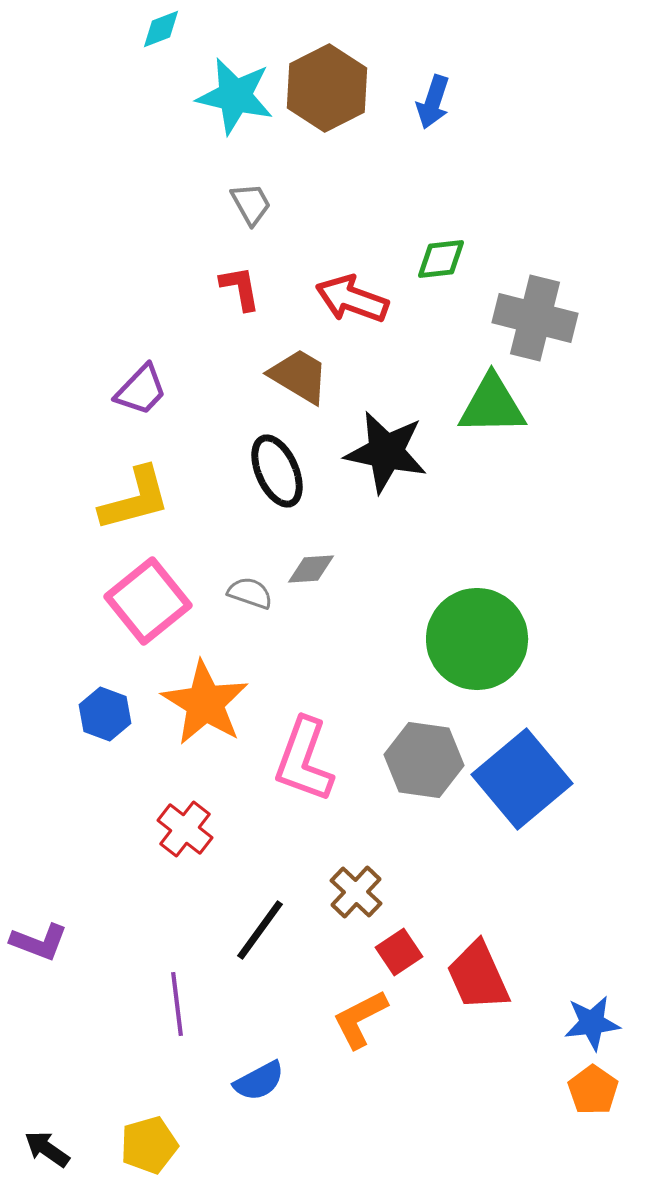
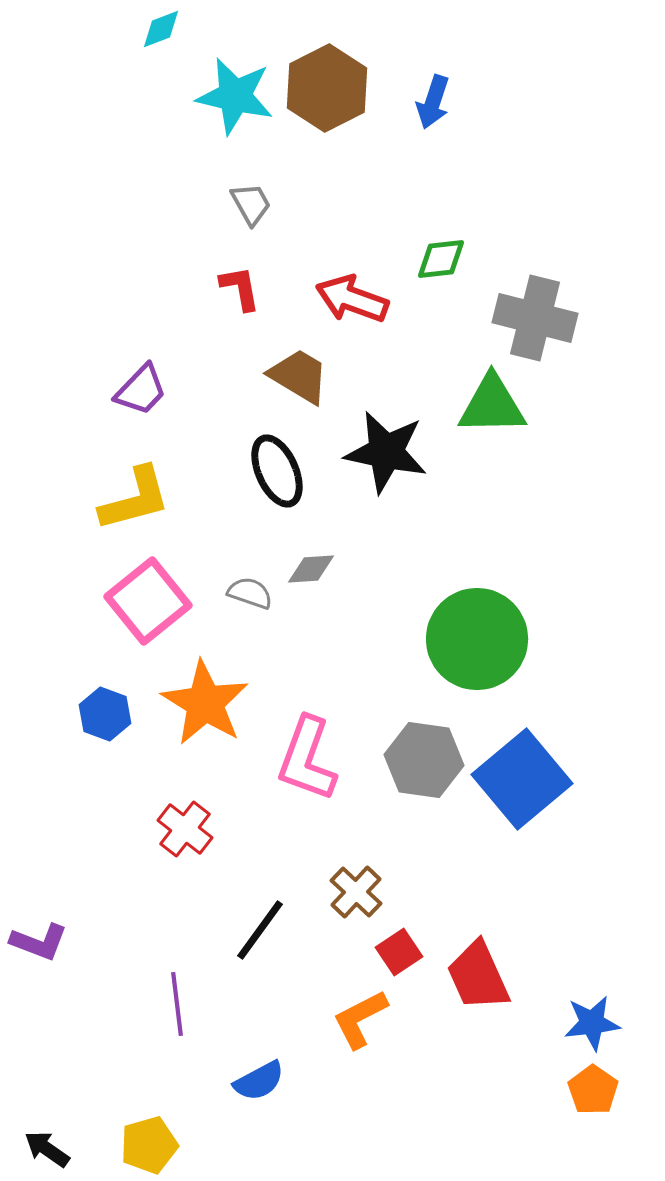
pink L-shape: moved 3 px right, 1 px up
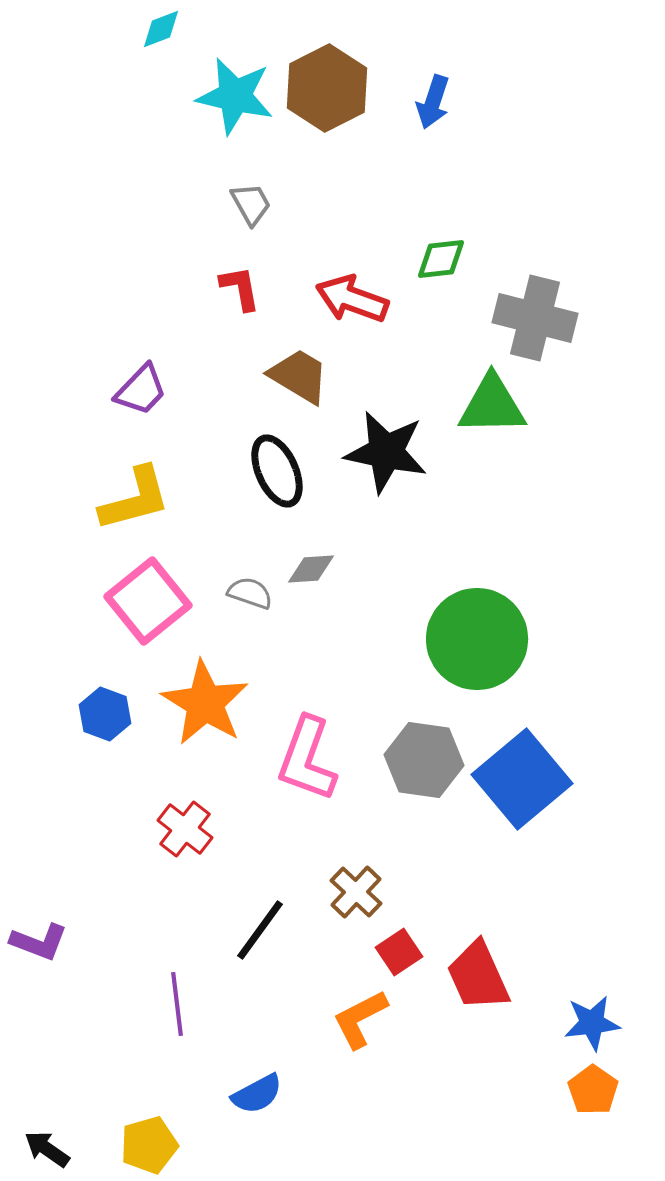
blue semicircle: moved 2 px left, 13 px down
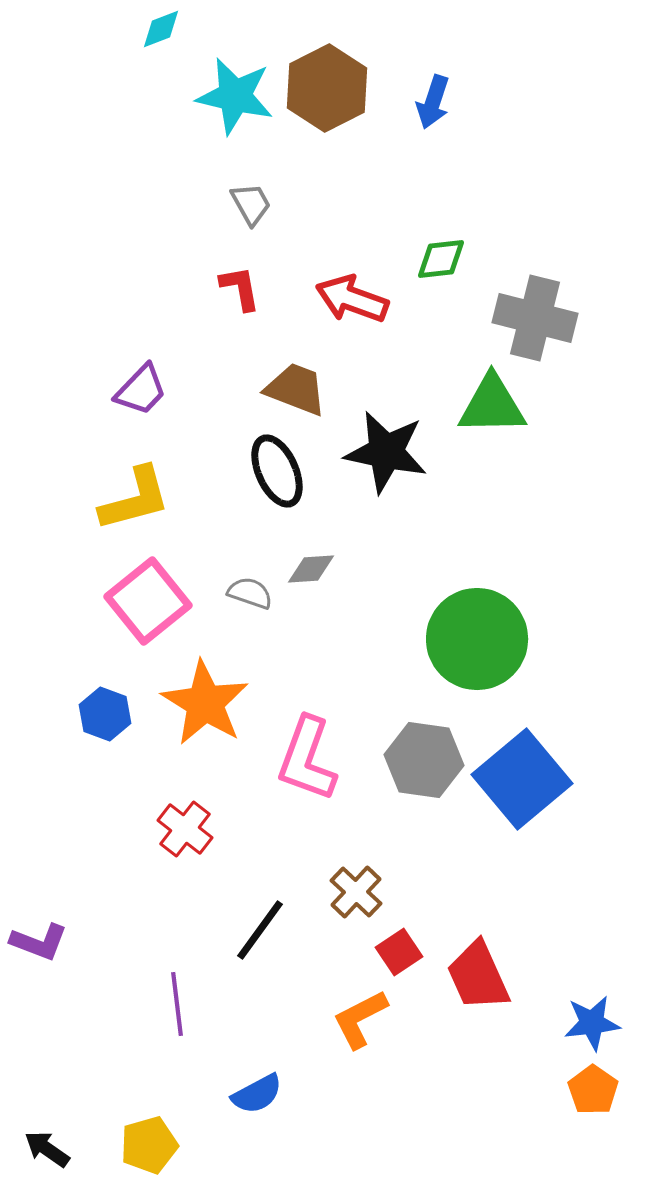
brown trapezoid: moved 3 px left, 13 px down; rotated 10 degrees counterclockwise
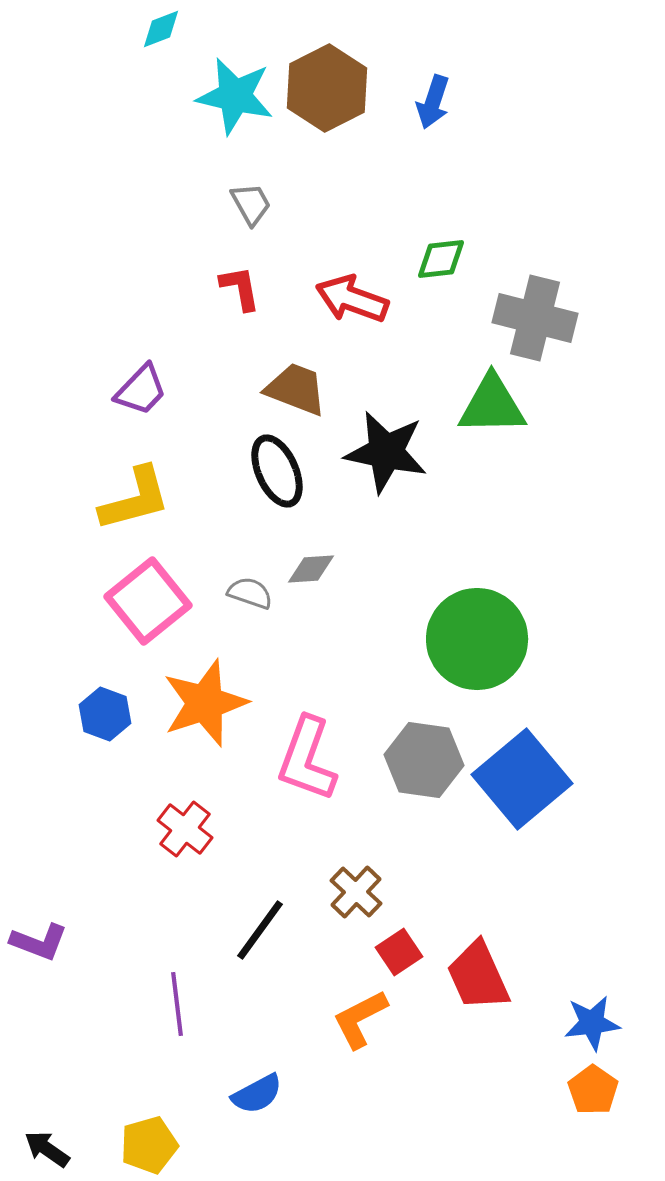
orange star: rotated 22 degrees clockwise
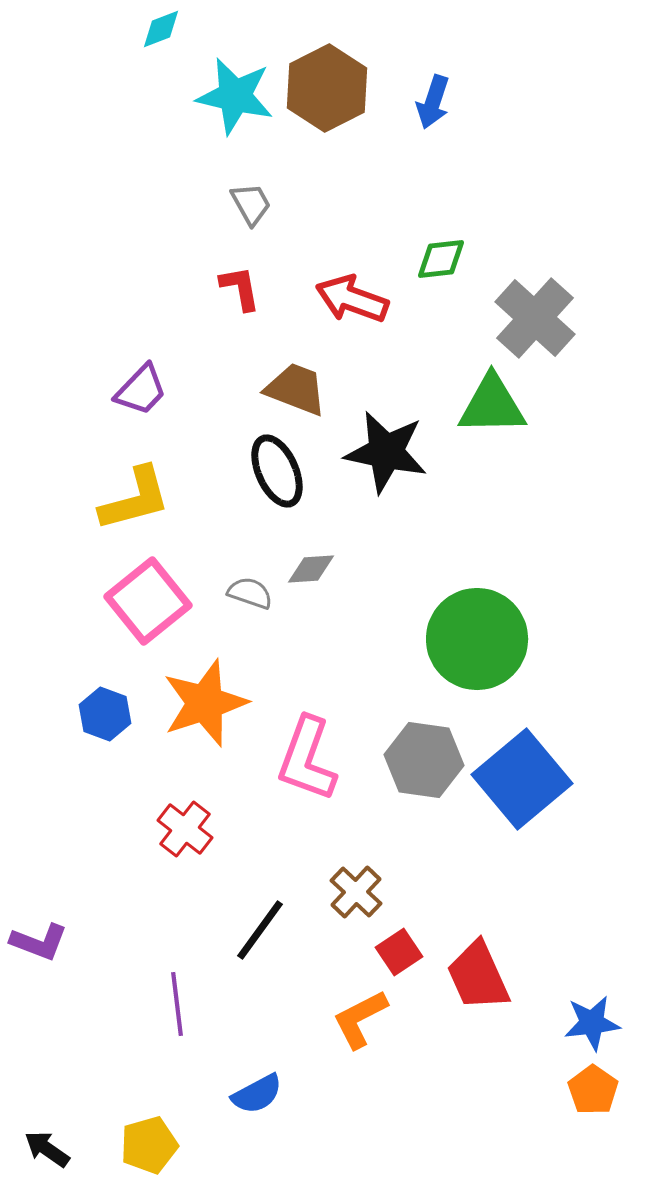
gray cross: rotated 28 degrees clockwise
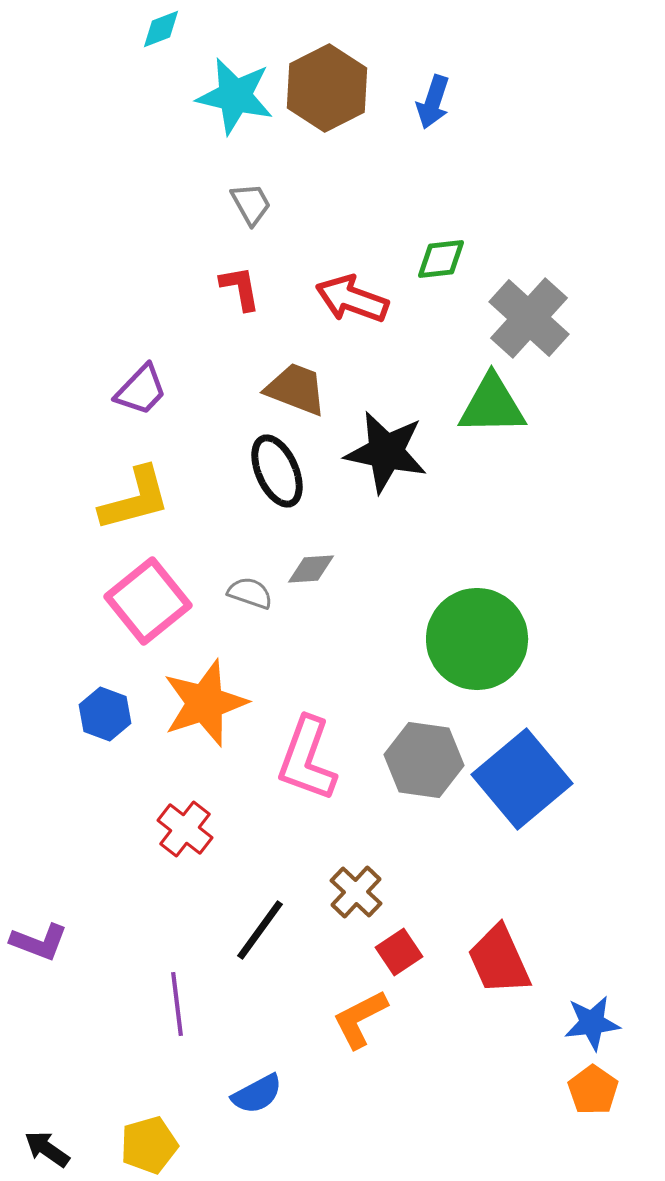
gray cross: moved 6 px left
red trapezoid: moved 21 px right, 16 px up
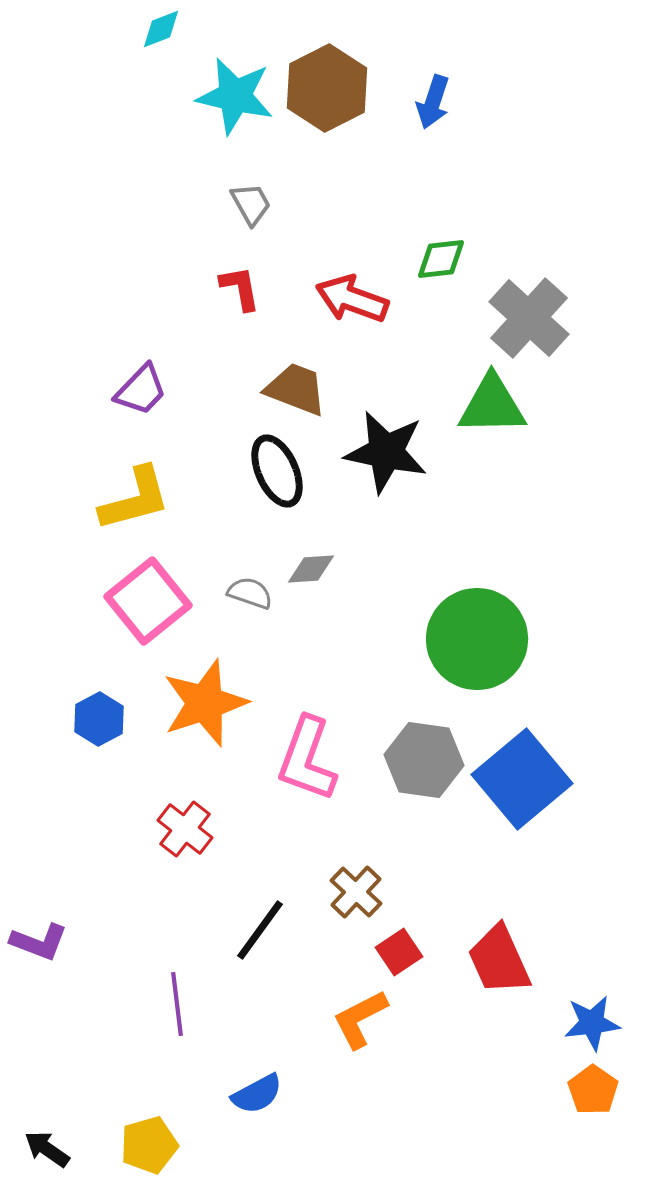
blue hexagon: moved 6 px left, 5 px down; rotated 12 degrees clockwise
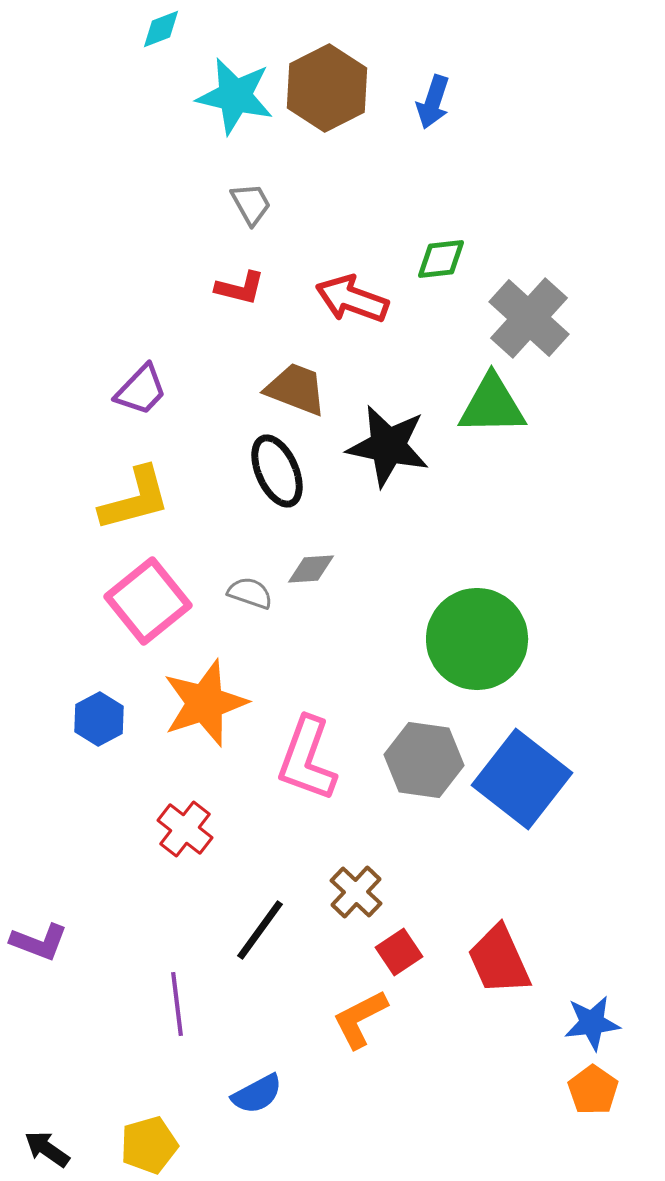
red L-shape: rotated 114 degrees clockwise
black star: moved 2 px right, 6 px up
blue square: rotated 12 degrees counterclockwise
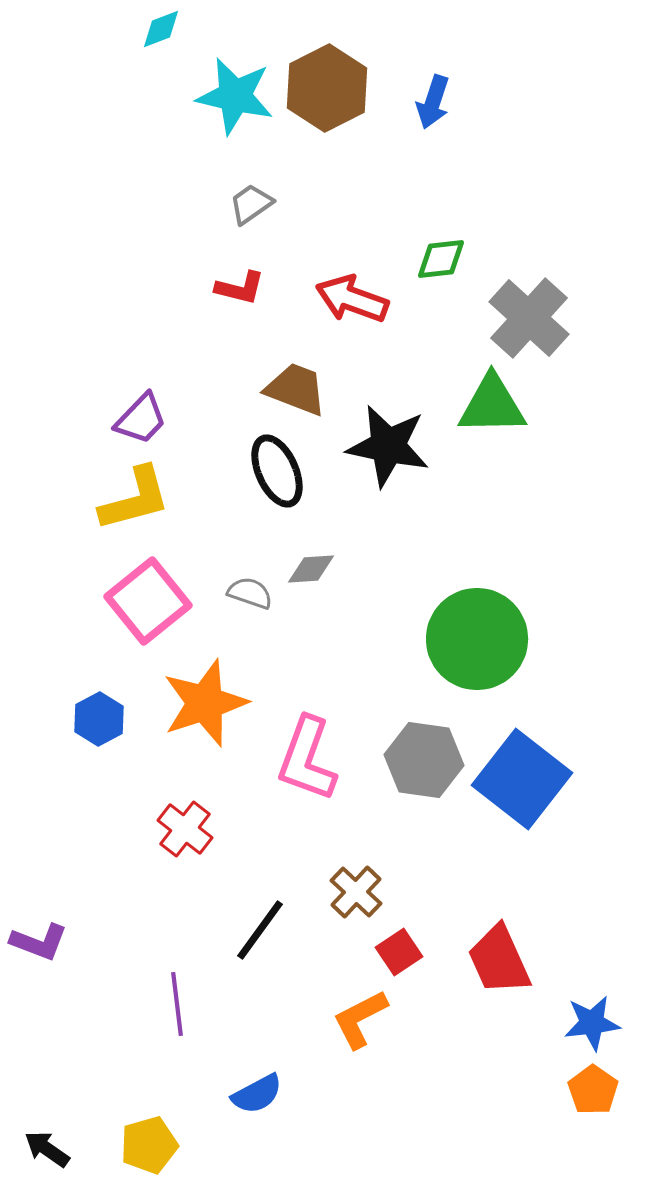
gray trapezoid: rotated 96 degrees counterclockwise
purple trapezoid: moved 29 px down
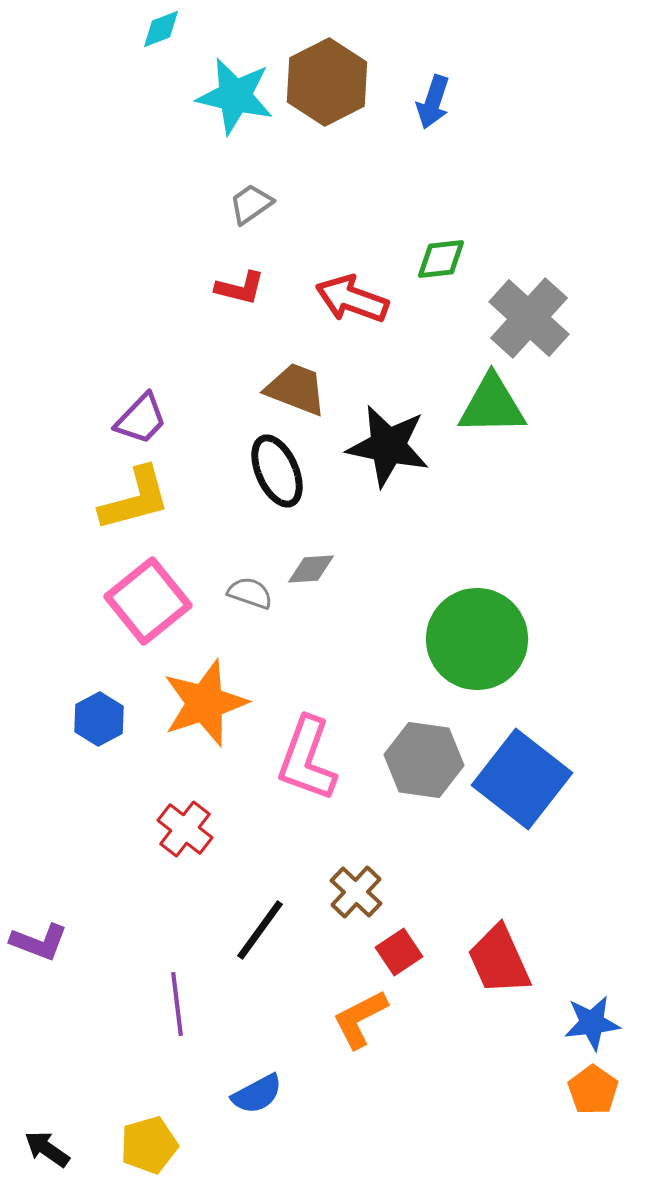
brown hexagon: moved 6 px up
